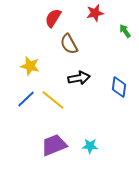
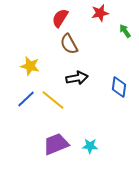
red star: moved 5 px right
red semicircle: moved 7 px right
black arrow: moved 2 px left
purple trapezoid: moved 2 px right, 1 px up
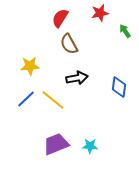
yellow star: rotated 18 degrees counterclockwise
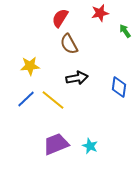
cyan star: rotated 21 degrees clockwise
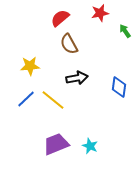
red semicircle: rotated 18 degrees clockwise
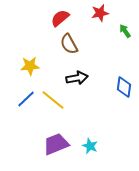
blue diamond: moved 5 px right
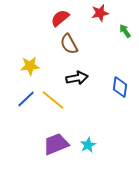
blue diamond: moved 4 px left
cyan star: moved 2 px left, 1 px up; rotated 21 degrees clockwise
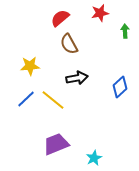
green arrow: rotated 32 degrees clockwise
blue diamond: rotated 40 degrees clockwise
cyan star: moved 6 px right, 13 px down
